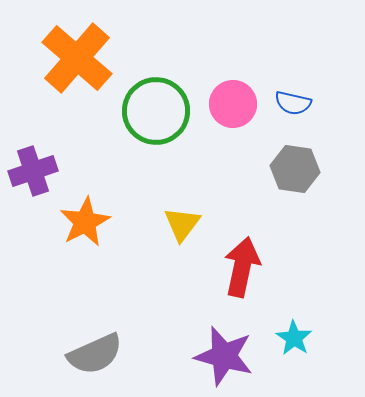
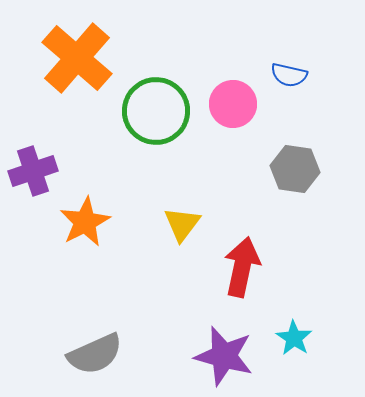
blue semicircle: moved 4 px left, 28 px up
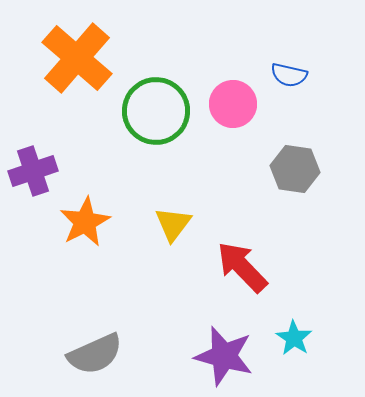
yellow triangle: moved 9 px left
red arrow: rotated 56 degrees counterclockwise
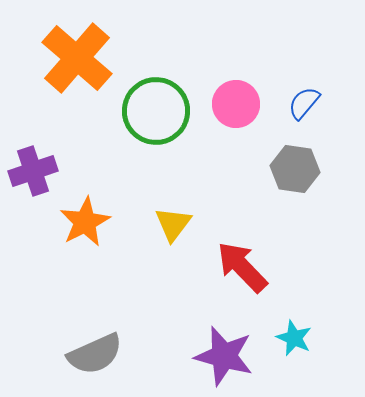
blue semicircle: moved 15 px right, 28 px down; rotated 117 degrees clockwise
pink circle: moved 3 px right
cyan star: rotated 9 degrees counterclockwise
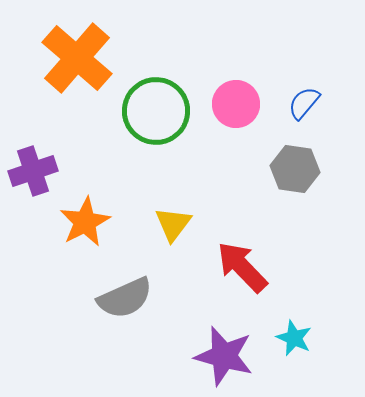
gray semicircle: moved 30 px right, 56 px up
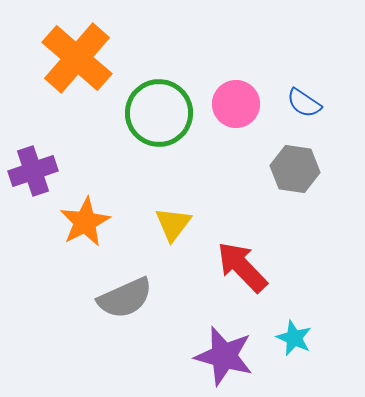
blue semicircle: rotated 96 degrees counterclockwise
green circle: moved 3 px right, 2 px down
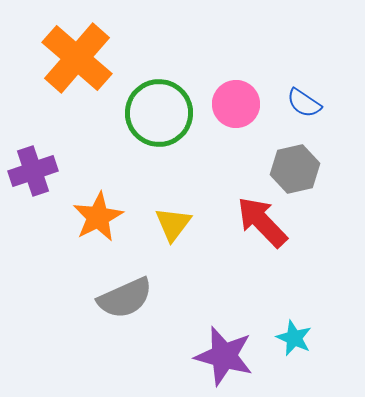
gray hexagon: rotated 21 degrees counterclockwise
orange star: moved 13 px right, 5 px up
red arrow: moved 20 px right, 45 px up
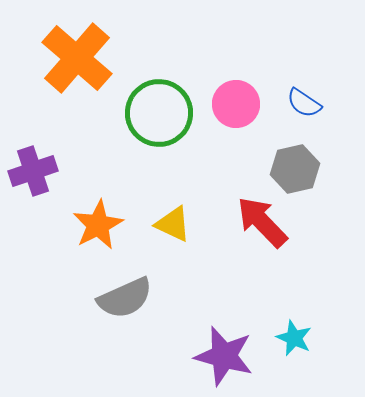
orange star: moved 8 px down
yellow triangle: rotated 42 degrees counterclockwise
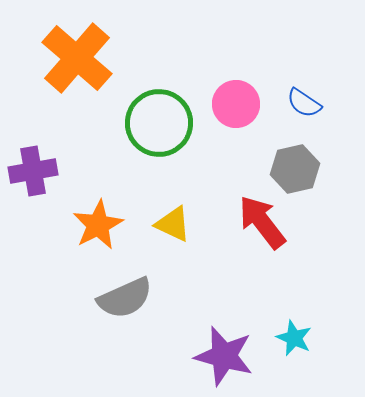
green circle: moved 10 px down
purple cross: rotated 9 degrees clockwise
red arrow: rotated 6 degrees clockwise
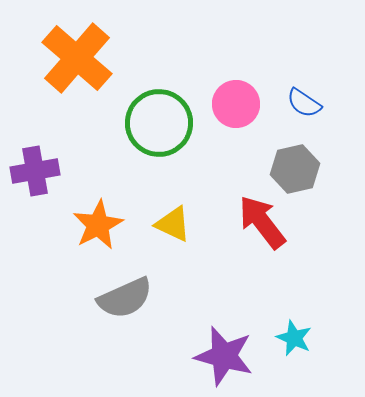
purple cross: moved 2 px right
